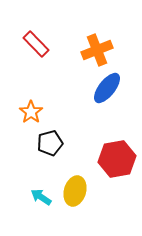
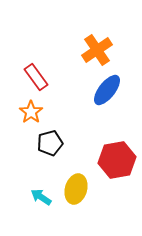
red rectangle: moved 33 px down; rotated 8 degrees clockwise
orange cross: rotated 12 degrees counterclockwise
blue ellipse: moved 2 px down
red hexagon: moved 1 px down
yellow ellipse: moved 1 px right, 2 px up
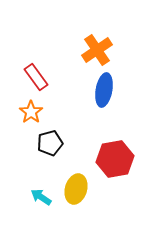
blue ellipse: moved 3 px left; rotated 28 degrees counterclockwise
red hexagon: moved 2 px left, 1 px up
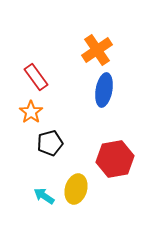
cyan arrow: moved 3 px right, 1 px up
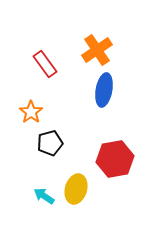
red rectangle: moved 9 px right, 13 px up
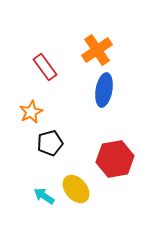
red rectangle: moved 3 px down
orange star: rotated 10 degrees clockwise
yellow ellipse: rotated 56 degrees counterclockwise
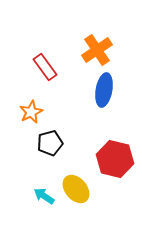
red hexagon: rotated 24 degrees clockwise
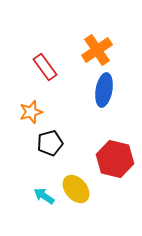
orange star: rotated 10 degrees clockwise
